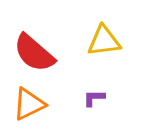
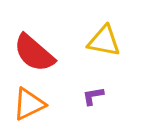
yellow triangle: rotated 18 degrees clockwise
purple L-shape: moved 1 px left, 2 px up; rotated 10 degrees counterclockwise
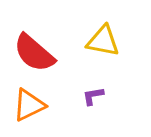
yellow triangle: moved 1 px left
orange triangle: moved 1 px down
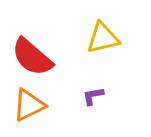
yellow triangle: moved 3 px up; rotated 24 degrees counterclockwise
red semicircle: moved 2 px left, 4 px down
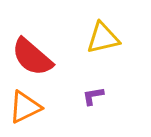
orange triangle: moved 4 px left, 2 px down
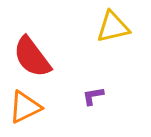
yellow triangle: moved 10 px right, 11 px up
red semicircle: rotated 12 degrees clockwise
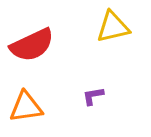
red semicircle: moved 12 px up; rotated 78 degrees counterclockwise
orange triangle: moved 1 px right; rotated 18 degrees clockwise
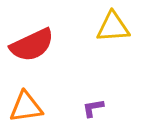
yellow triangle: rotated 9 degrees clockwise
purple L-shape: moved 12 px down
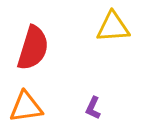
red semicircle: moved 1 px right, 3 px down; rotated 48 degrees counterclockwise
purple L-shape: rotated 55 degrees counterclockwise
